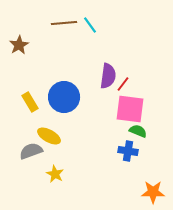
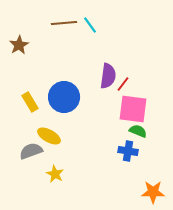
pink square: moved 3 px right
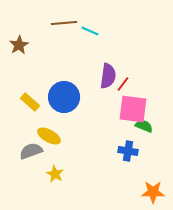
cyan line: moved 6 px down; rotated 30 degrees counterclockwise
yellow rectangle: rotated 18 degrees counterclockwise
green semicircle: moved 6 px right, 5 px up
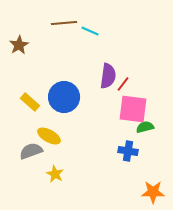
green semicircle: moved 1 px right, 1 px down; rotated 36 degrees counterclockwise
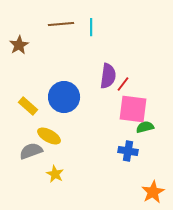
brown line: moved 3 px left, 1 px down
cyan line: moved 1 px right, 4 px up; rotated 66 degrees clockwise
yellow rectangle: moved 2 px left, 4 px down
orange star: rotated 30 degrees counterclockwise
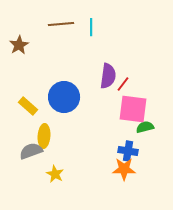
yellow ellipse: moved 5 px left; rotated 65 degrees clockwise
orange star: moved 29 px left, 23 px up; rotated 30 degrees clockwise
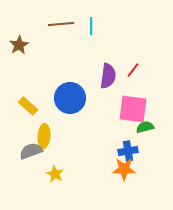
cyan line: moved 1 px up
red line: moved 10 px right, 14 px up
blue circle: moved 6 px right, 1 px down
blue cross: rotated 18 degrees counterclockwise
